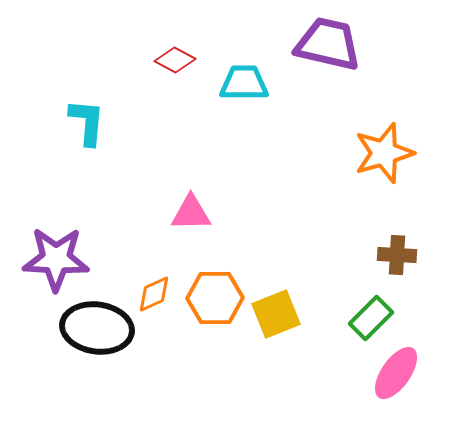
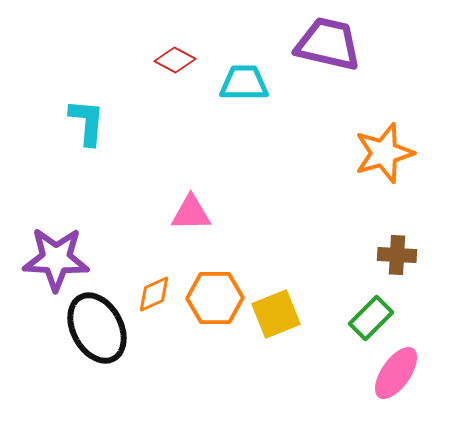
black ellipse: rotated 54 degrees clockwise
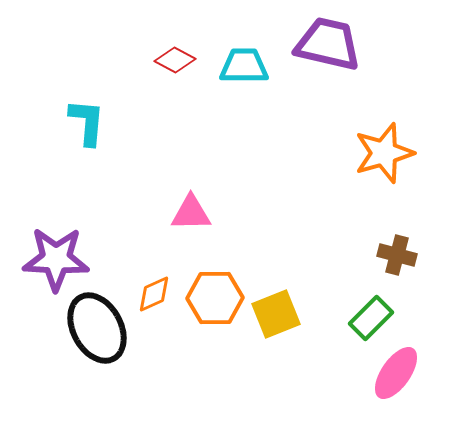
cyan trapezoid: moved 17 px up
brown cross: rotated 12 degrees clockwise
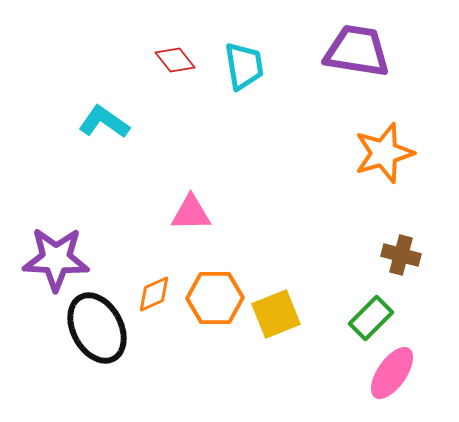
purple trapezoid: moved 29 px right, 7 px down; rotated 4 degrees counterclockwise
red diamond: rotated 24 degrees clockwise
cyan trapezoid: rotated 81 degrees clockwise
cyan L-shape: moved 17 px right; rotated 60 degrees counterclockwise
brown cross: moved 4 px right
pink ellipse: moved 4 px left
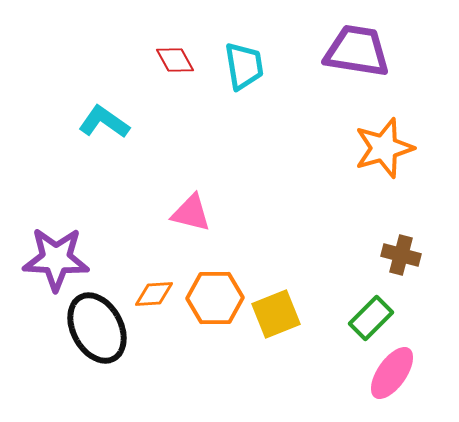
red diamond: rotated 9 degrees clockwise
orange star: moved 5 px up
pink triangle: rotated 15 degrees clockwise
orange diamond: rotated 21 degrees clockwise
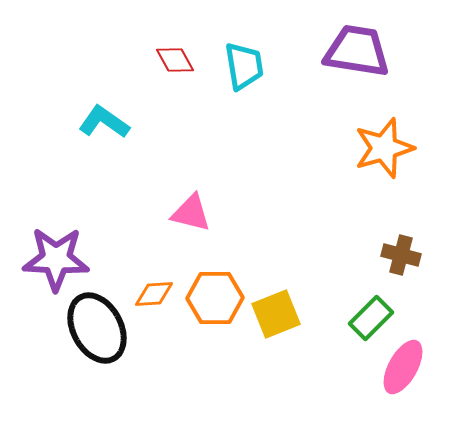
pink ellipse: moved 11 px right, 6 px up; rotated 6 degrees counterclockwise
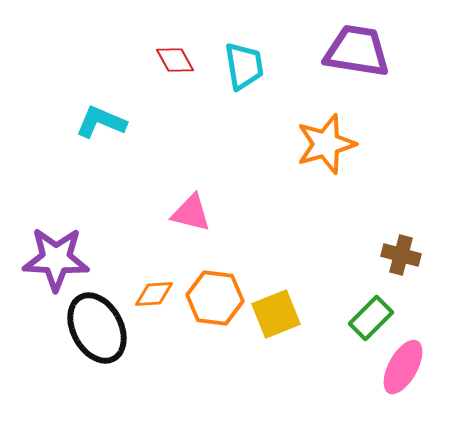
cyan L-shape: moved 3 px left; rotated 12 degrees counterclockwise
orange star: moved 58 px left, 4 px up
orange hexagon: rotated 8 degrees clockwise
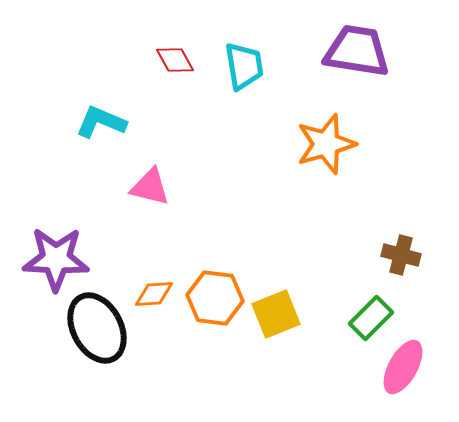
pink triangle: moved 41 px left, 26 px up
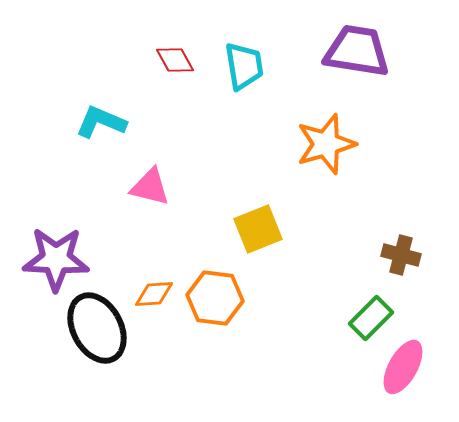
yellow square: moved 18 px left, 85 px up
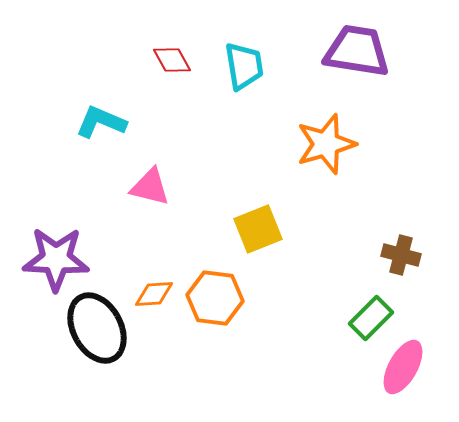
red diamond: moved 3 px left
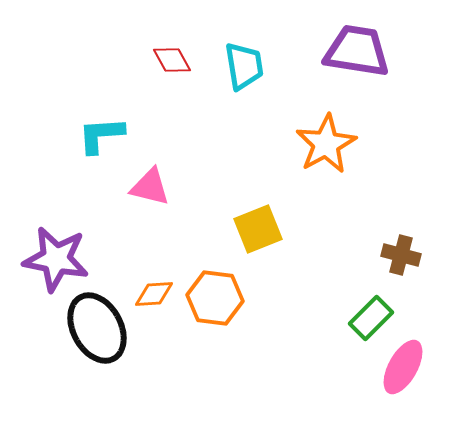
cyan L-shape: moved 13 px down; rotated 27 degrees counterclockwise
orange star: rotated 12 degrees counterclockwise
purple star: rotated 8 degrees clockwise
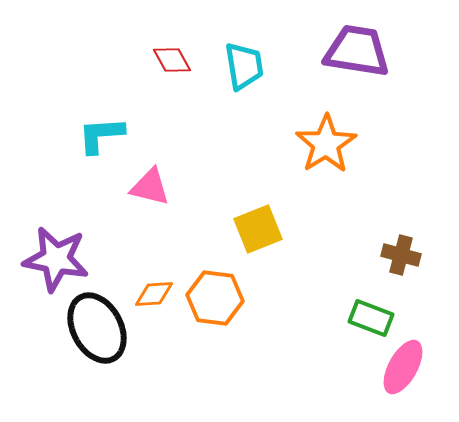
orange star: rotated 4 degrees counterclockwise
green rectangle: rotated 66 degrees clockwise
